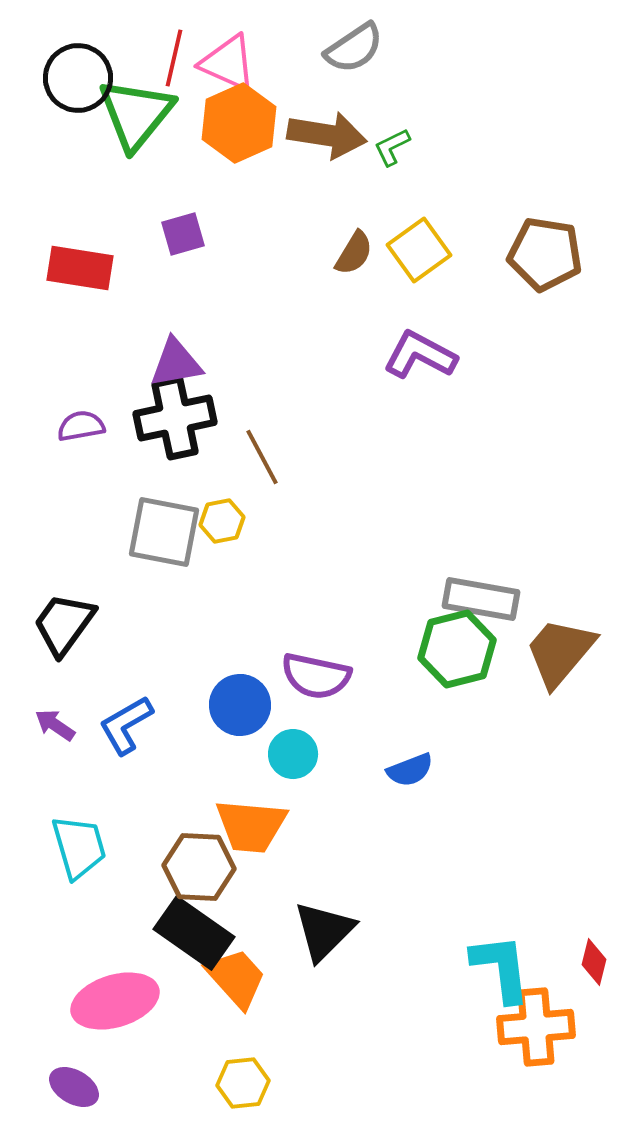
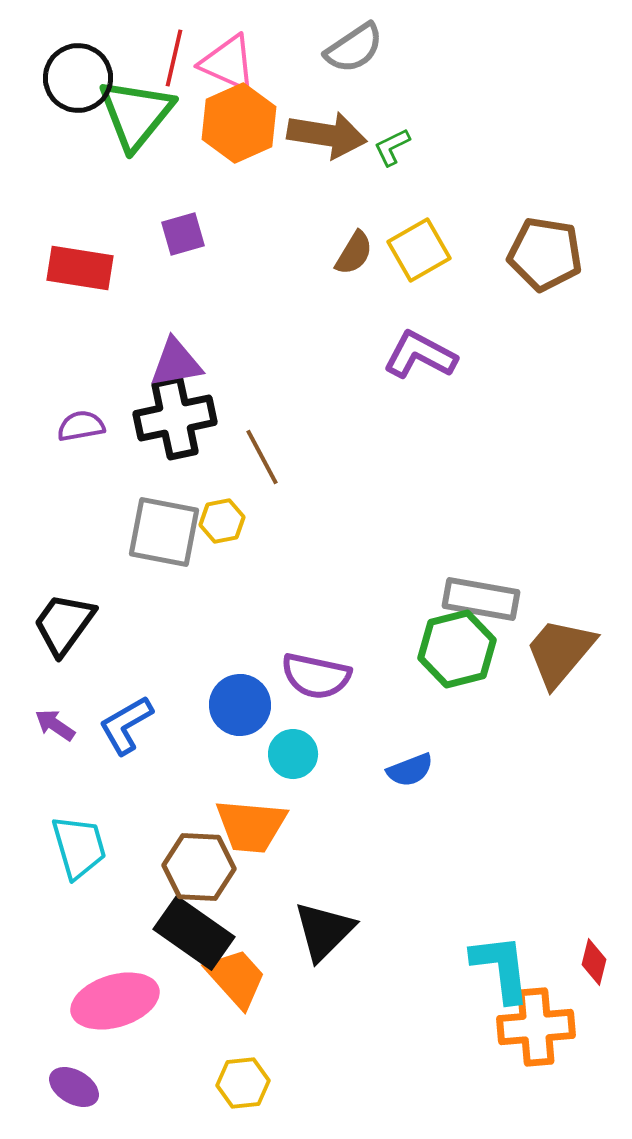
yellow square at (419, 250): rotated 6 degrees clockwise
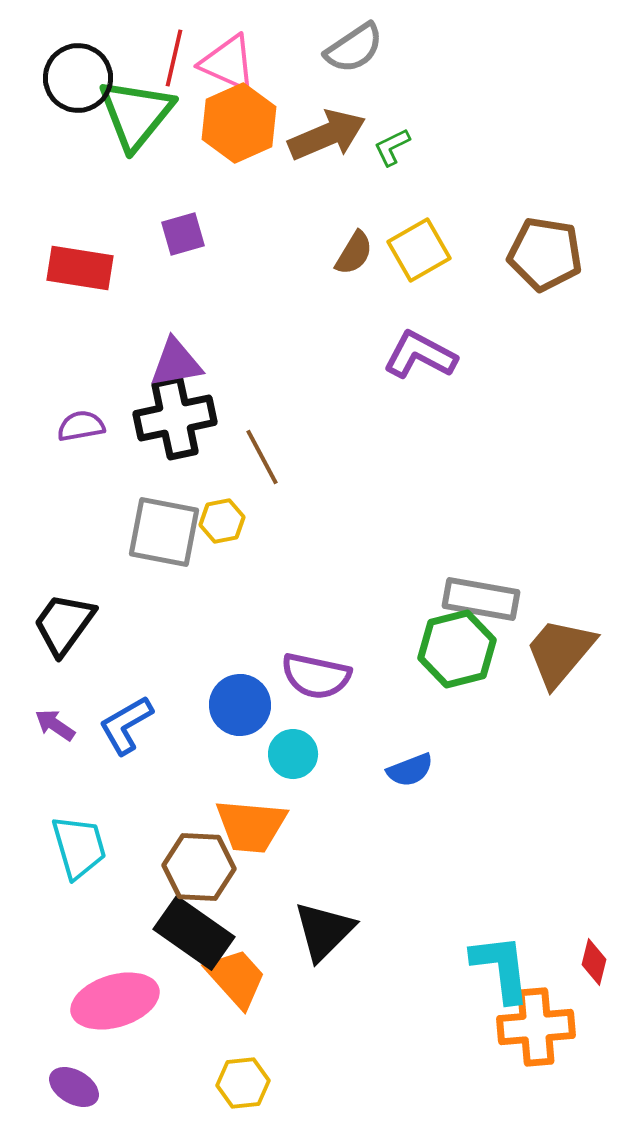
brown arrow at (327, 135): rotated 32 degrees counterclockwise
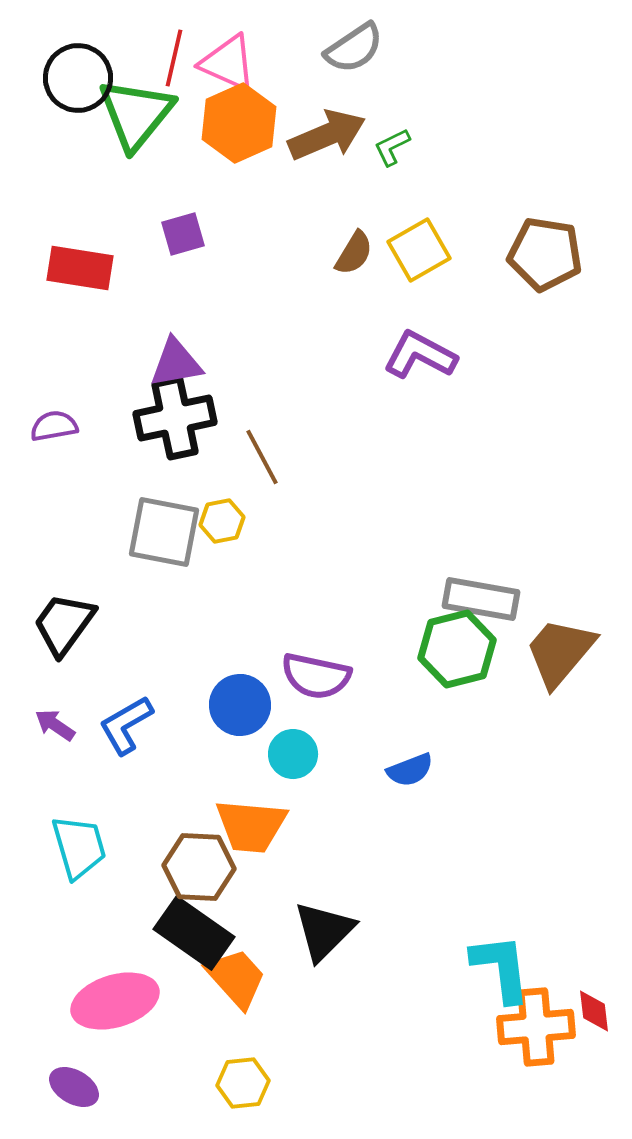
purple semicircle at (81, 426): moved 27 px left
red diamond at (594, 962): moved 49 px down; rotated 21 degrees counterclockwise
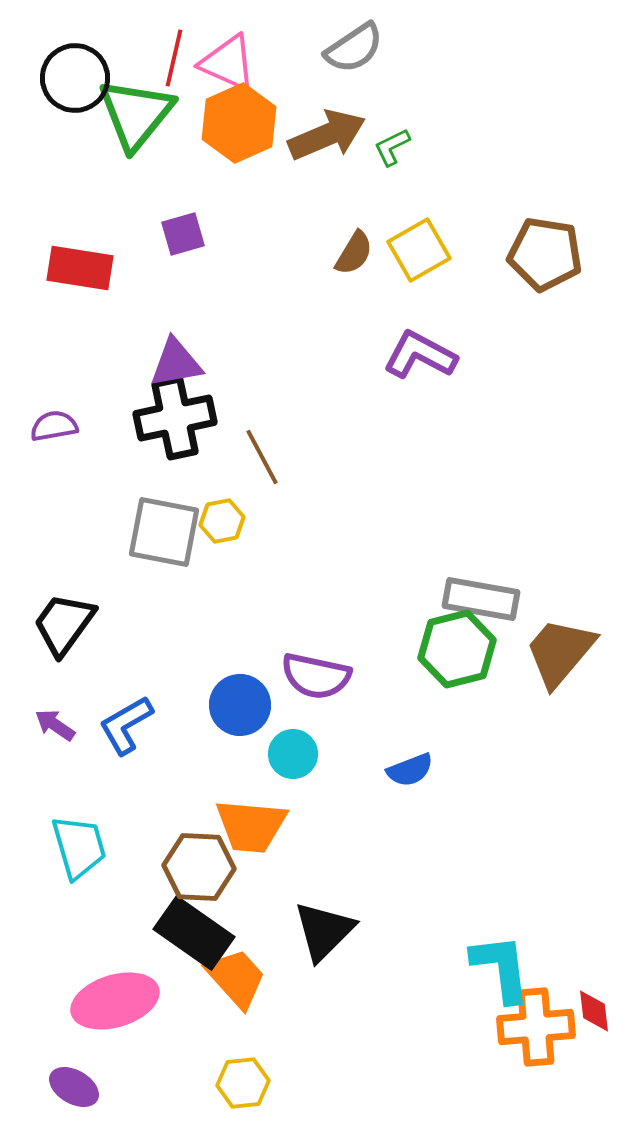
black circle at (78, 78): moved 3 px left
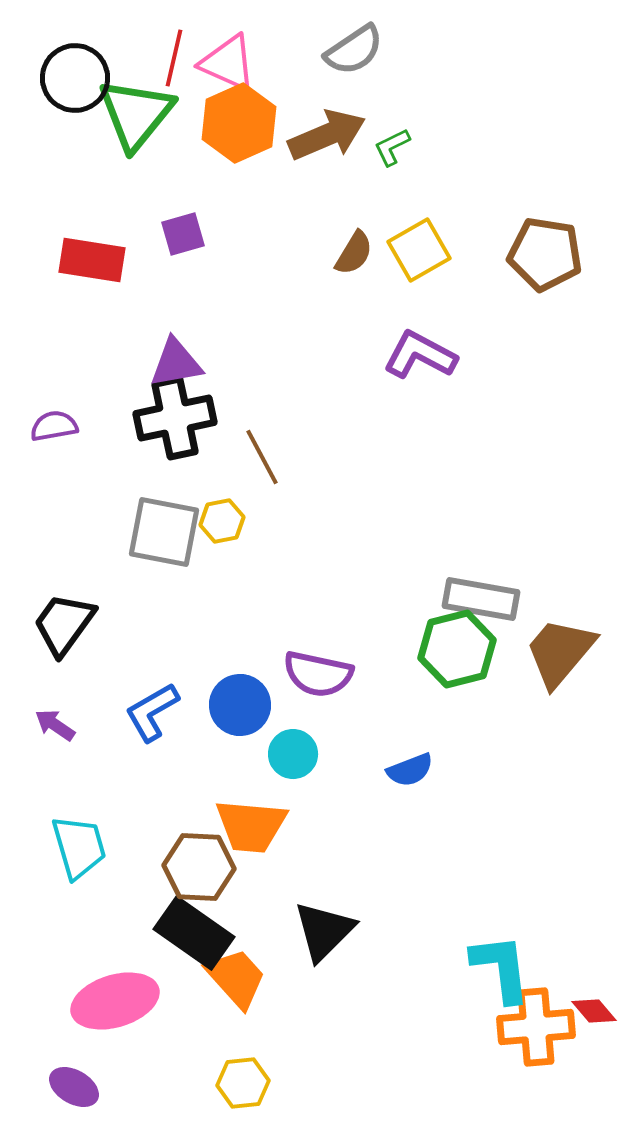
gray semicircle at (354, 48): moved 2 px down
red rectangle at (80, 268): moved 12 px right, 8 px up
purple semicircle at (316, 676): moved 2 px right, 2 px up
blue L-shape at (126, 725): moved 26 px right, 13 px up
red diamond at (594, 1011): rotated 33 degrees counterclockwise
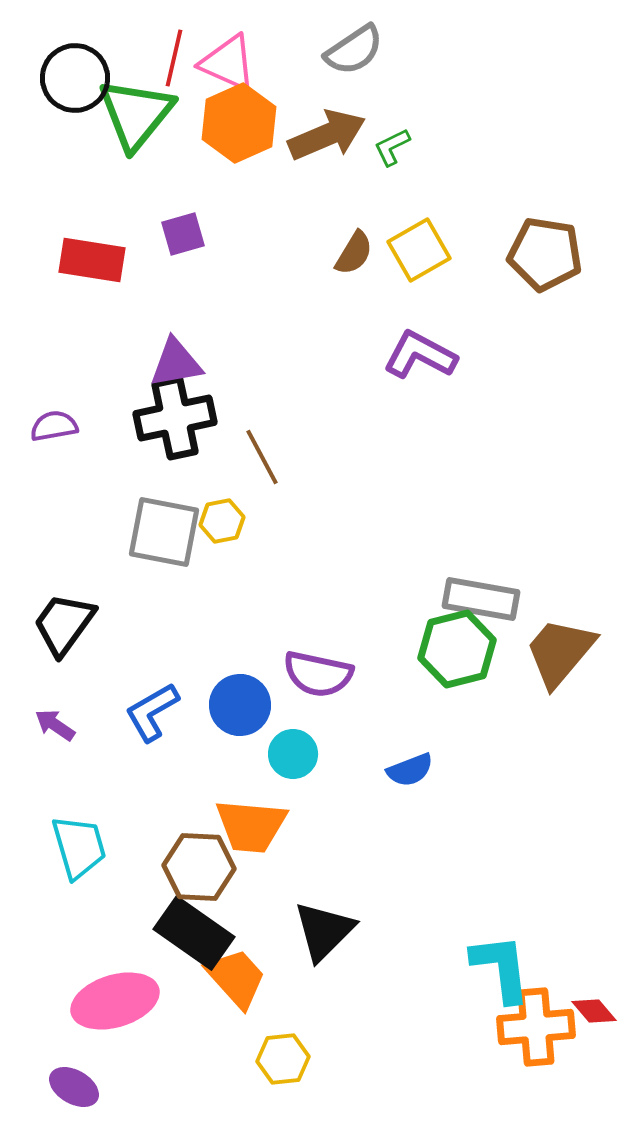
yellow hexagon at (243, 1083): moved 40 px right, 24 px up
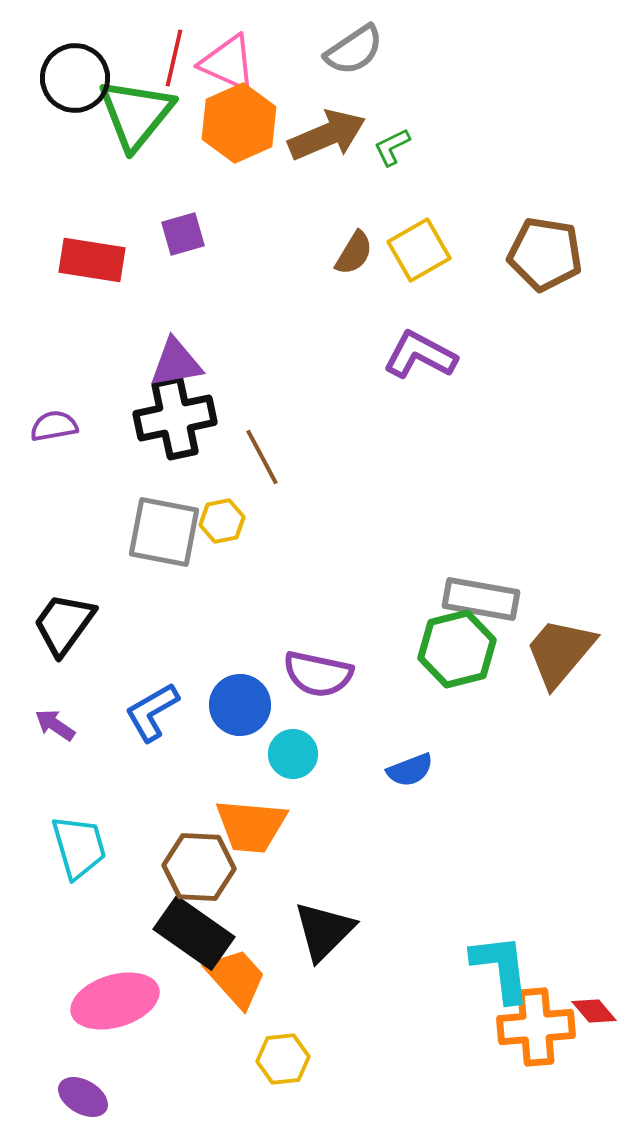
purple ellipse at (74, 1087): moved 9 px right, 10 px down
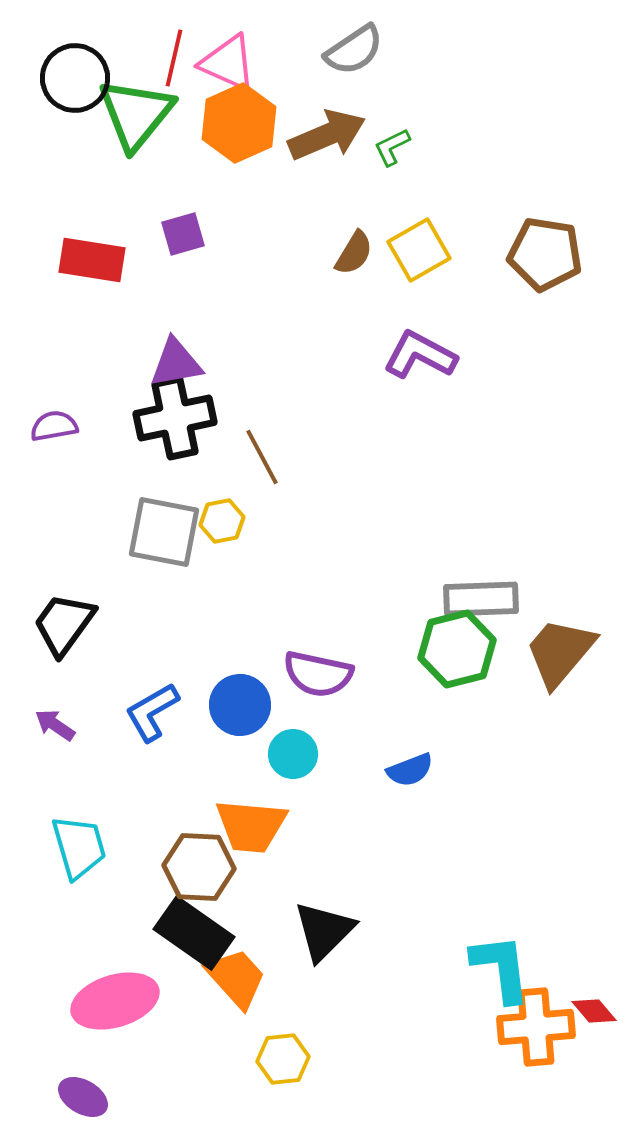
gray rectangle at (481, 599): rotated 12 degrees counterclockwise
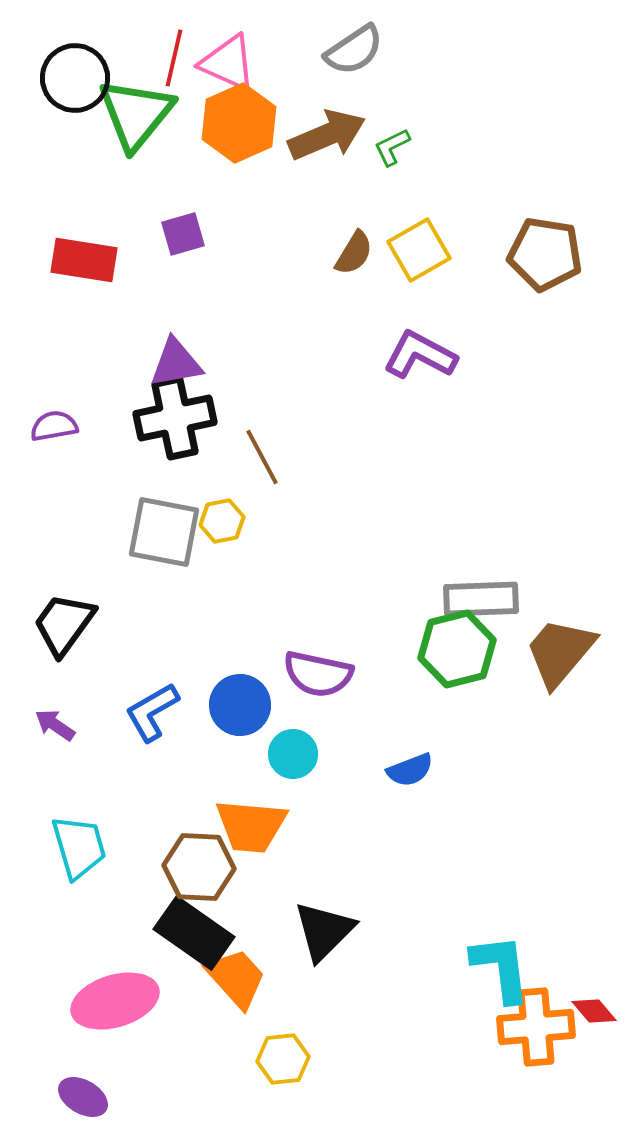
red rectangle at (92, 260): moved 8 px left
